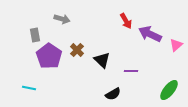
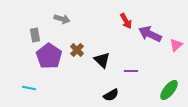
black semicircle: moved 2 px left, 1 px down
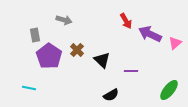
gray arrow: moved 2 px right, 1 px down
pink triangle: moved 1 px left, 2 px up
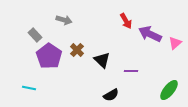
gray rectangle: rotated 32 degrees counterclockwise
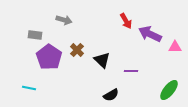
gray rectangle: rotated 40 degrees counterclockwise
pink triangle: moved 4 px down; rotated 40 degrees clockwise
purple pentagon: moved 1 px down
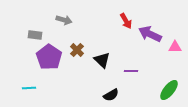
cyan line: rotated 16 degrees counterclockwise
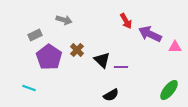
gray rectangle: rotated 32 degrees counterclockwise
purple line: moved 10 px left, 4 px up
cyan line: rotated 24 degrees clockwise
